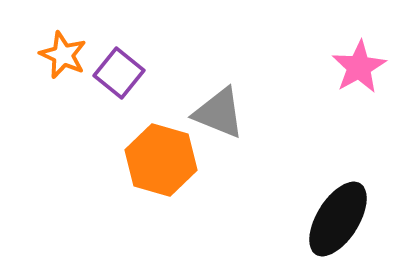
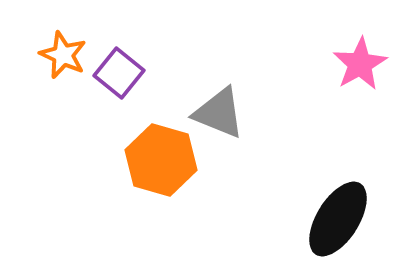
pink star: moved 1 px right, 3 px up
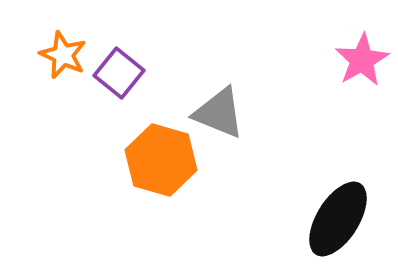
pink star: moved 2 px right, 4 px up
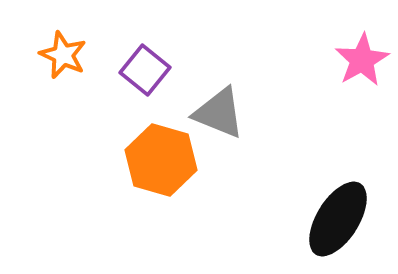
purple square: moved 26 px right, 3 px up
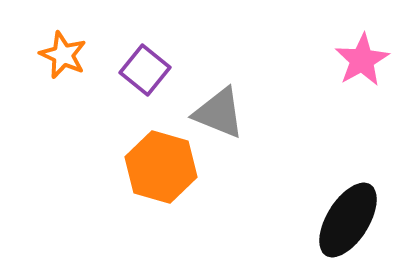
orange hexagon: moved 7 px down
black ellipse: moved 10 px right, 1 px down
